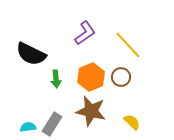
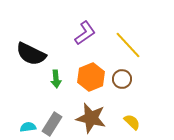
brown circle: moved 1 px right, 2 px down
brown star: moved 7 px down
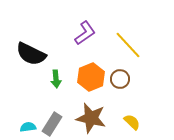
brown circle: moved 2 px left
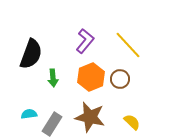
purple L-shape: moved 8 px down; rotated 15 degrees counterclockwise
black semicircle: rotated 96 degrees counterclockwise
green arrow: moved 3 px left, 1 px up
brown star: moved 1 px left, 1 px up
cyan semicircle: moved 1 px right, 13 px up
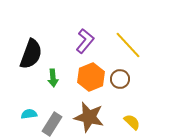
brown star: moved 1 px left
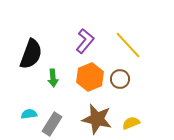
orange hexagon: moved 1 px left
brown star: moved 8 px right, 2 px down
yellow semicircle: moved 1 px left, 1 px down; rotated 66 degrees counterclockwise
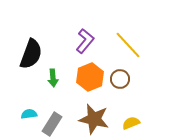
brown star: moved 3 px left
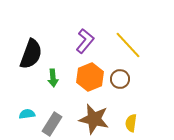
cyan semicircle: moved 2 px left
yellow semicircle: rotated 60 degrees counterclockwise
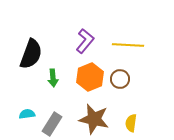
yellow line: rotated 44 degrees counterclockwise
